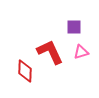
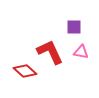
pink triangle: rotated 28 degrees clockwise
red diamond: rotated 50 degrees counterclockwise
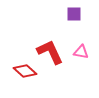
purple square: moved 13 px up
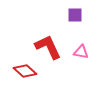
purple square: moved 1 px right, 1 px down
red L-shape: moved 2 px left, 5 px up
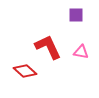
purple square: moved 1 px right
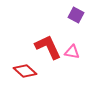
purple square: rotated 28 degrees clockwise
pink triangle: moved 9 px left
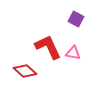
purple square: moved 4 px down
pink triangle: moved 1 px right, 1 px down
